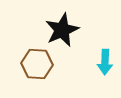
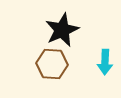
brown hexagon: moved 15 px right
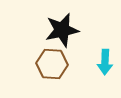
black star: rotated 12 degrees clockwise
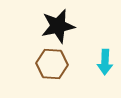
black star: moved 4 px left, 4 px up
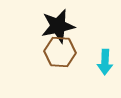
brown hexagon: moved 8 px right, 12 px up
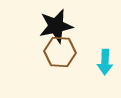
black star: moved 2 px left
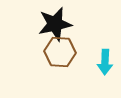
black star: moved 1 px left, 2 px up
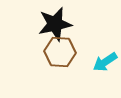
cyan arrow: rotated 55 degrees clockwise
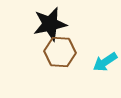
black star: moved 5 px left
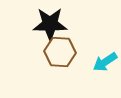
black star: rotated 12 degrees clockwise
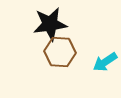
black star: rotated 8 degrees counterclockwise
